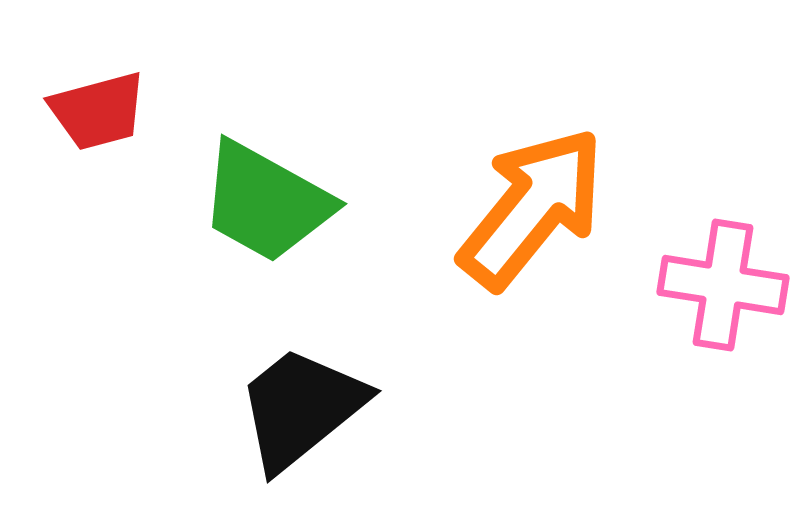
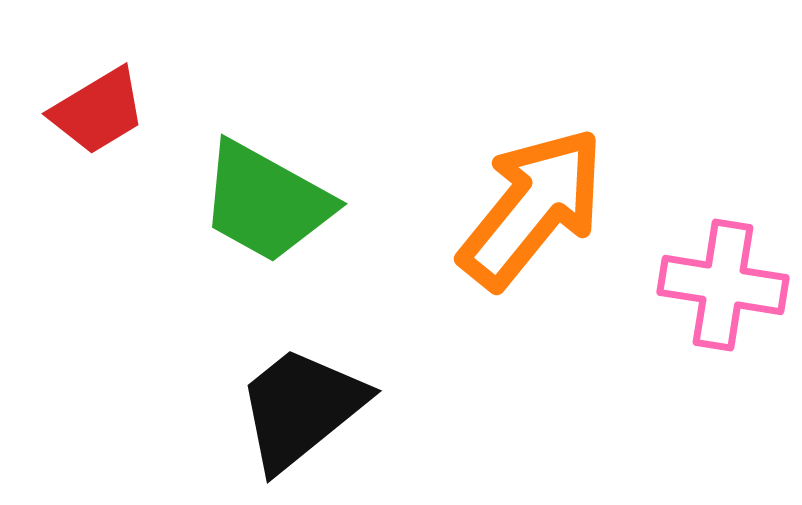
red trapezoid: rotated 16 degrees counterclockwise
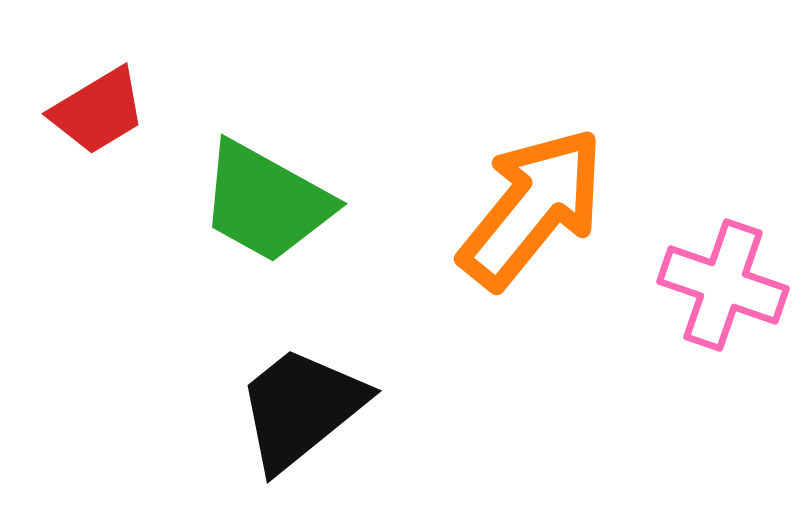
pink cross: rotated 10 degrees clockwise
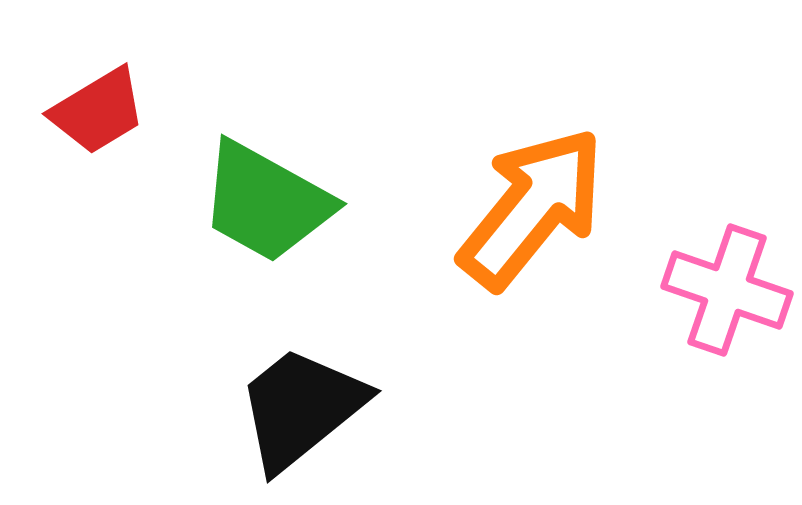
pink cross: moved 4 px right, 5 px down
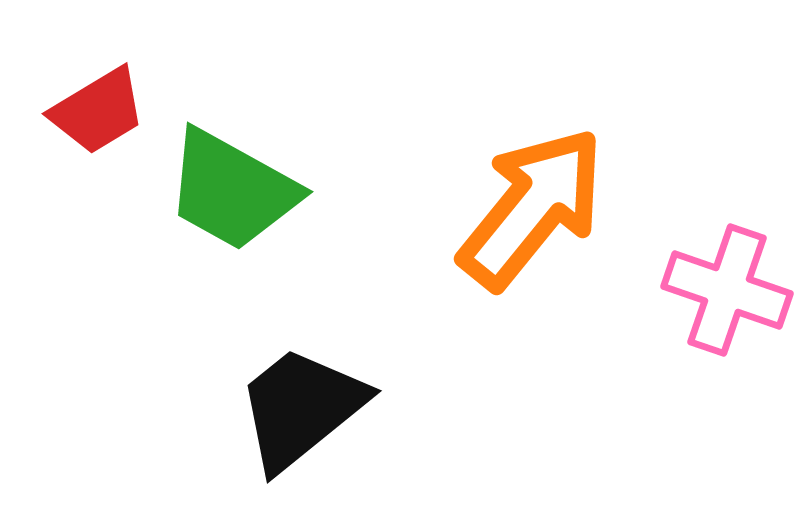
green trapezoid: moved 34 px left, 12 px up
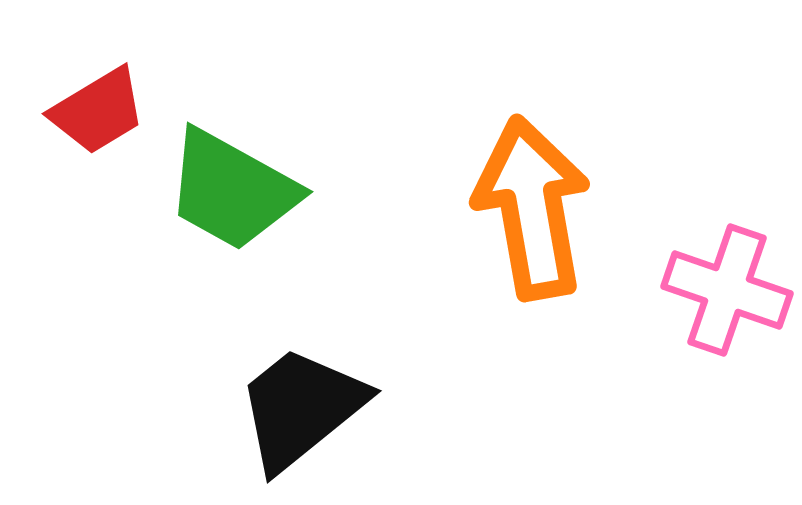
orange arrow: rotated 49 degrees counterclockwise
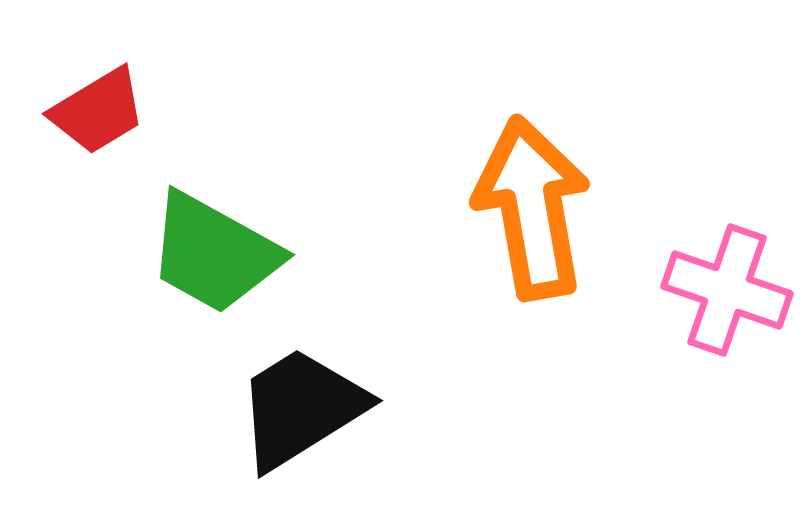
green trapezoid: moved 18 px left, 63 px down
black trapezoid: rotated 7 degrees clockwise
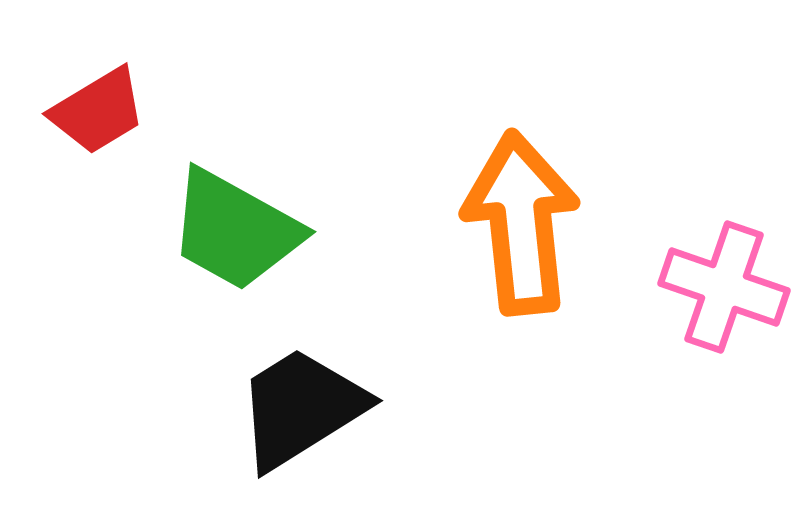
orange arrow: moved 11 px left, 15 px down; rotated 4 degrees clockwise
green trapezoid: moved 21 px right, 23 px up
pink cross: moved 3 px left, 3 px up
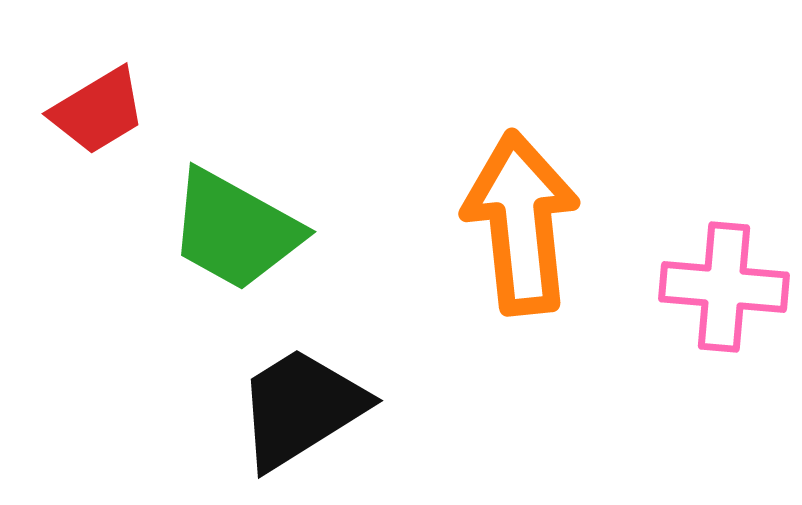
pink cross: rotated 14 degrees counterclockwise
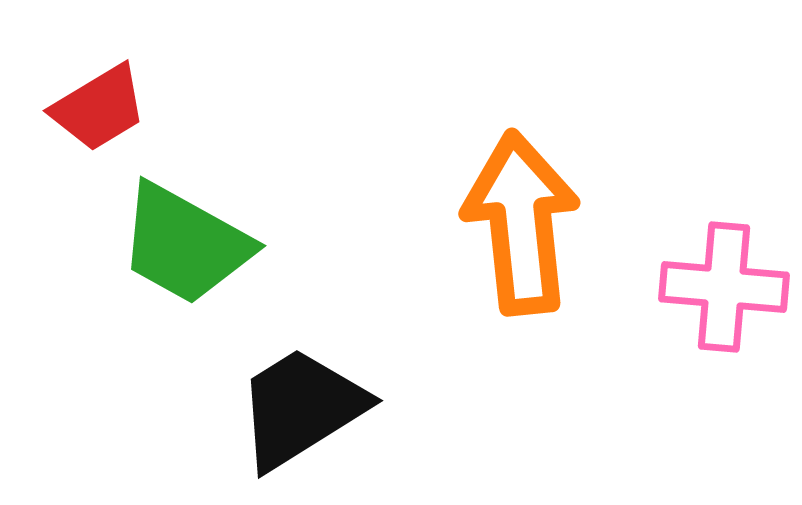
red trapezoid: moved 1 px right, 3 px up
green trapezoid: moved 50 px left, 14 px down
